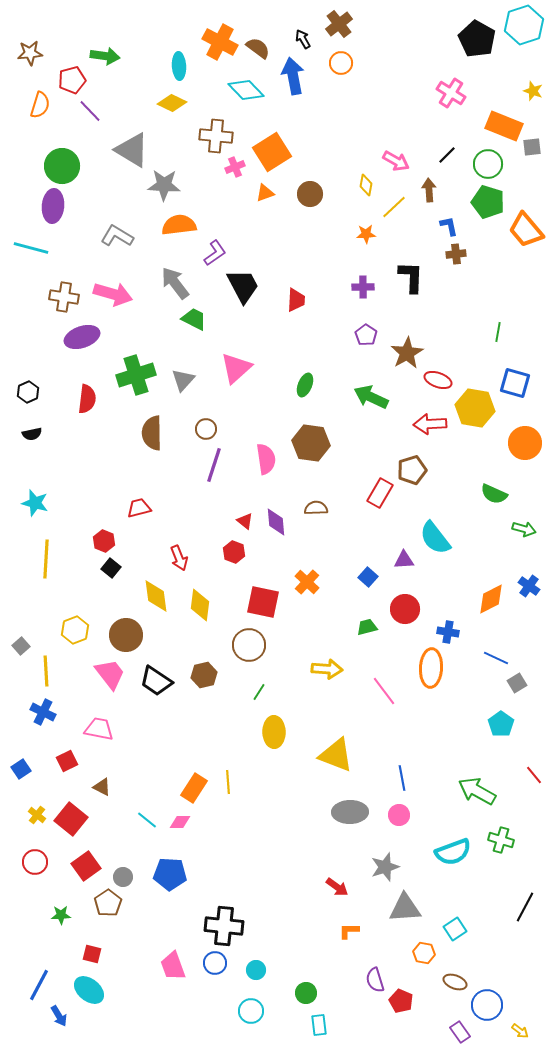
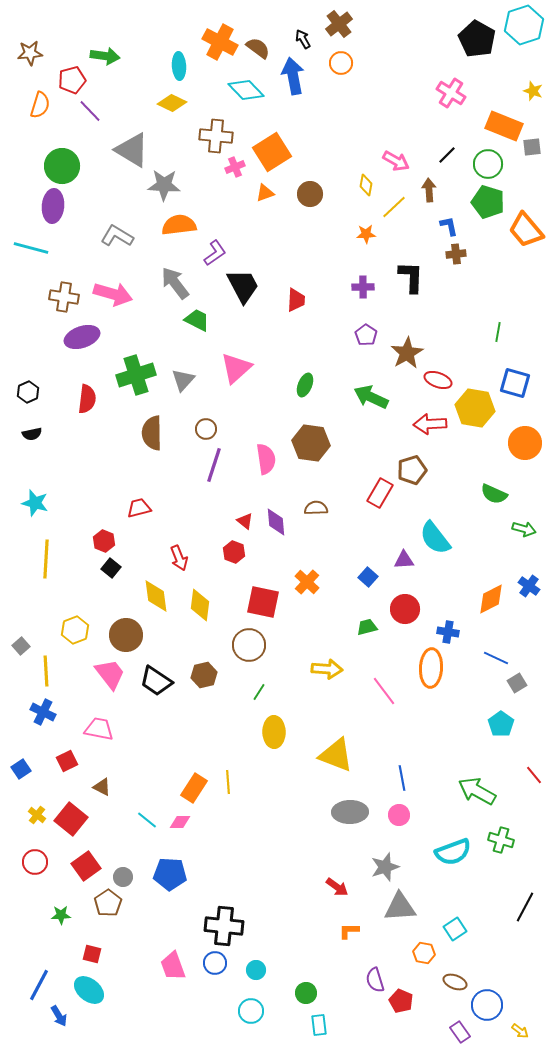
green trapezoid at (194, 319): moved 3 px right, 1 px down
gray triangle at (405, 908): moved 5 px left, 1 px up
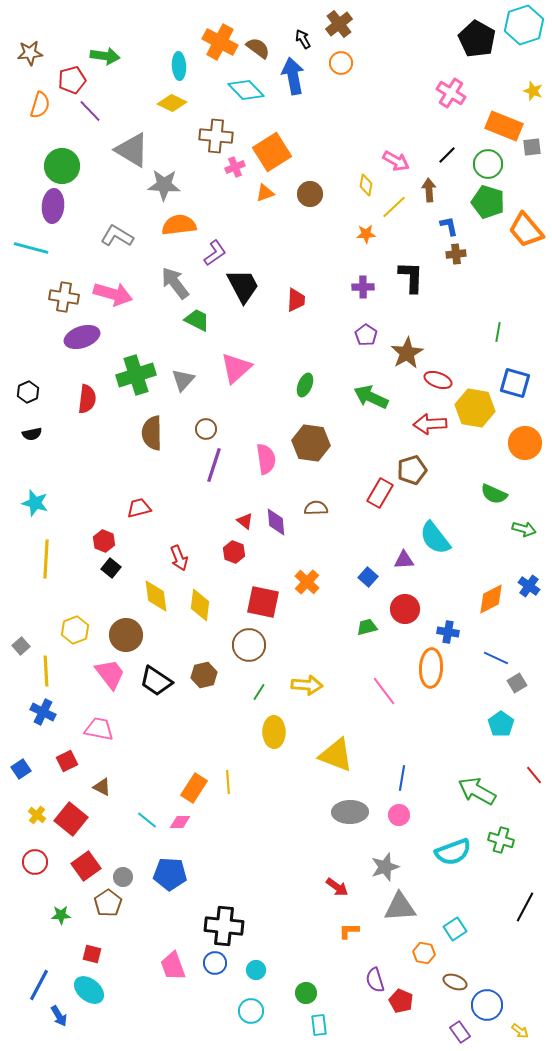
yellow arrow at (327, 669): moved 20 px left, 16 px down
blue line at (402, 778): rotated 20 degrees clockwise
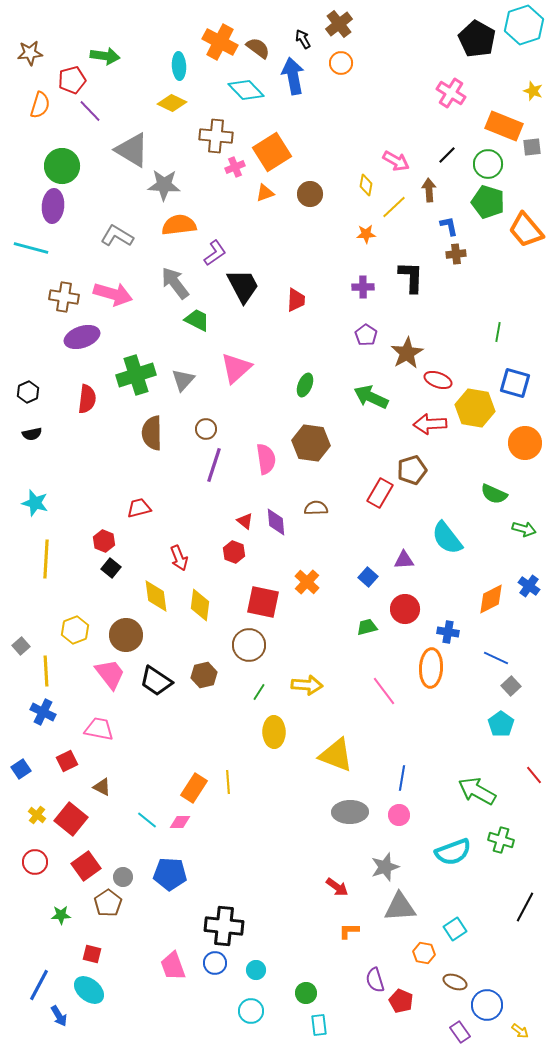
cyan semicircle at (435, 538): moved 12 px right
gray square at (517, 683): moved 6 px left, 3 px down; rotated 12 degrees counterclockwise
